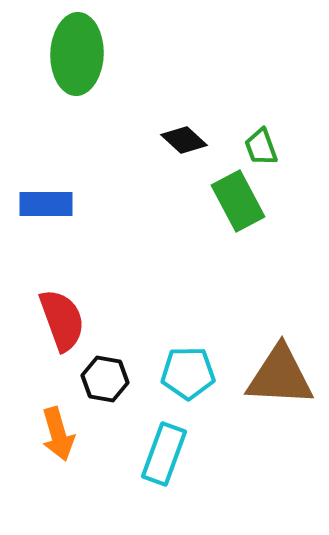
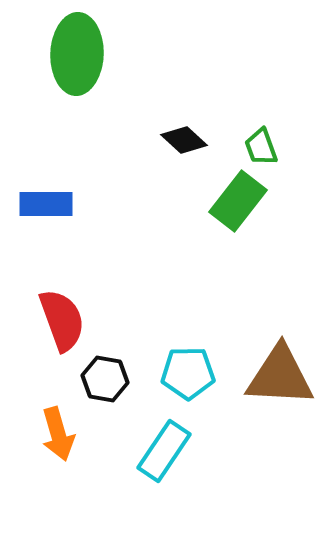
green rectangle: rotated 66 degrees clockwise
cyan rectangle: moved 3 px up; rotated 14 degrees clockwise
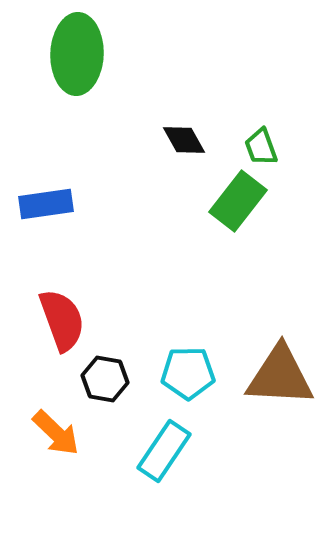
black diamond: rotated 18 degrees clockwise
blue rectangle: rotated 8 degrees counterclockwise
orange arrow: moved 2 px left, 1 px up; rotated 30 degrees counterclockwise
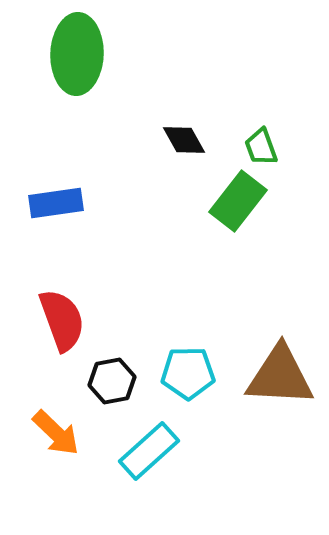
blue rectangle: moved 10 px right, 1 px up
black hexagon: moved 7 px right, 2 px down; rotated 21 degrees counterclockwise
cyan rectangle: moved 15 px left; rotated 14 degrees clockwise
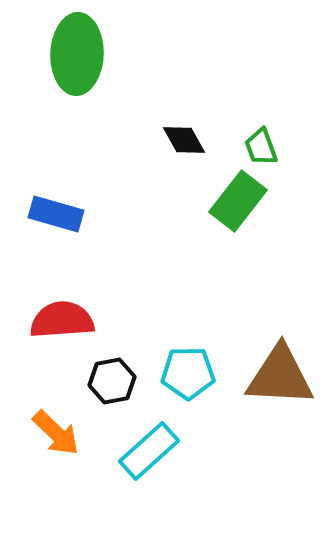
blue rectangle: moved 11 px down; rotated 24 degrees clockwise
red semicircle: rotated 74 degrees counterclockwise
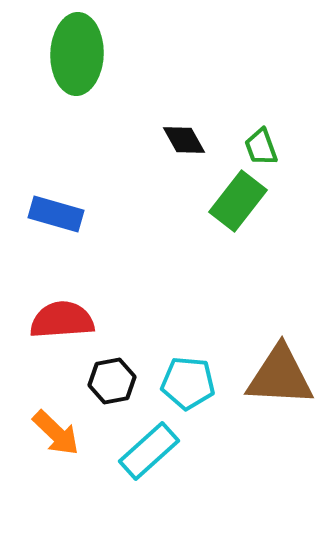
cyan pentagon: moved 10 px down; rotated 6 degrees clockwise
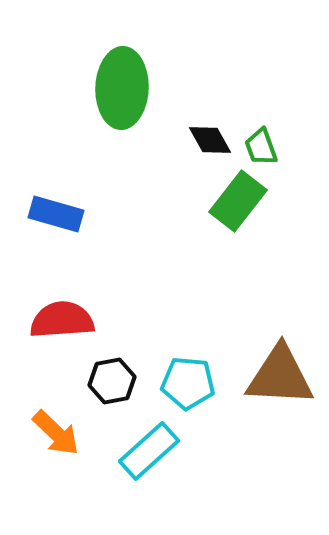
green ellipse: moved 45 px right, 34 px down
black diamond: moved 26 px right
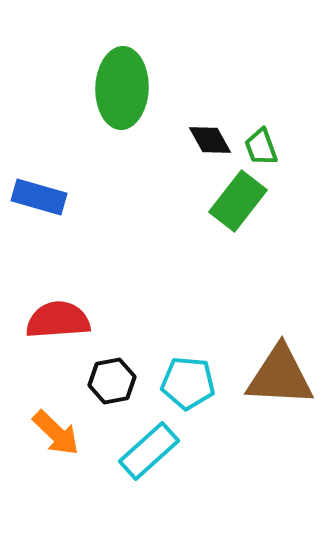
blue rectangle: moved 17 px left, 17 px up
red semicircle: moved 4 px left
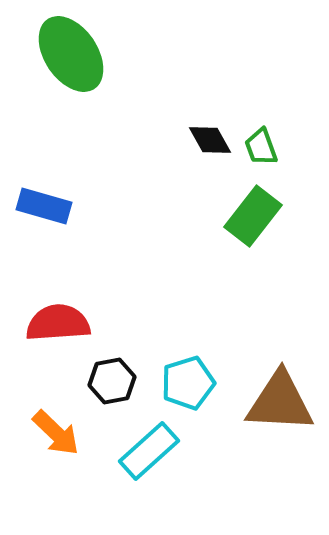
green ellipse: moved 51 px left, 34 px up; rotated 36 degrees counterclockwise
blue rectangle: moved 5 px right, 9 px down
green rectangle: moved 15 px right, 15 px down
red semicircle: moved 3 px down
brown triangle: moved 26 px down
cyan pentagon: rotated 22 degrees counterclockwise
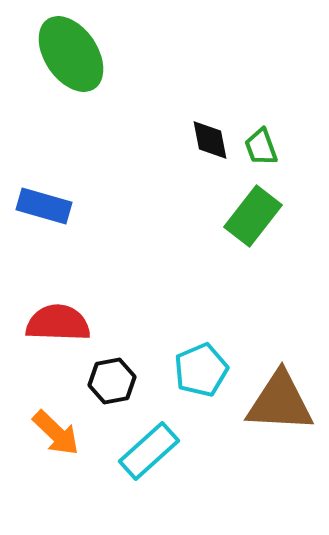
black diamond: rotated 18 degrees clockwise
red semicircle: rotated 6 degrees clockwise
cyan pentagon: moved 13 px right, 13 px up; rotated 6 degrees counterclockwise
